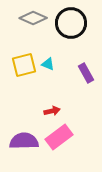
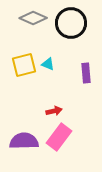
purple rectangle: rotated 24 degrees clockwise
red arrow: moved 2 px right
pink rectangle: rotated 16 degrees counterclockwise
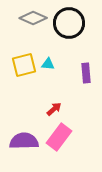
black circle: moved 2 px left
cyan triangle: rotated 16 degrees counterclockwise
red arrow: moved 2 px up; rotated 28 degrees counterclockwise
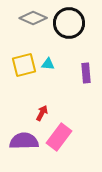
red arrow: moved 12 px left, 4 px down; rotated 21 degrees counterclockwise
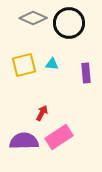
cyan triangle: moved 4 px right
pink rectangle: rotated 20 degrees clockwise
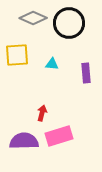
yellow square: moved 7 px left, 10 px up; rotated 10 degrees clockwise
red arrow: rotated 14 degrees counterclockwise
pink rectangle: moved 1 px up; rotated 16 degrees clockwise
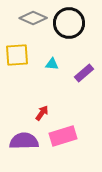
purple rectangle: moved 2 px left; rotated 54 degrees clockwise
red arrow: rotated 21 degrees clockwise
pink rectangle: moved 4 px right
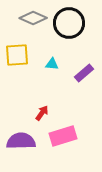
purple semicircle: moved 3 px left
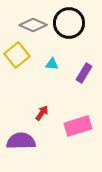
gray diamond: moved 7 px down
yellow square: rotated 35 degrees counterclockwise
purple rectangle: rotated 18 degrees counterclockwise
pink rectangle: moved 15 px right, 10 px up
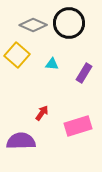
yellow square: rotated 10 degrees counterclockwise
